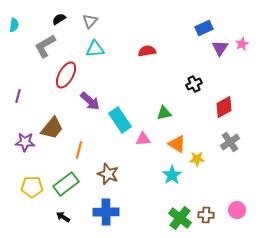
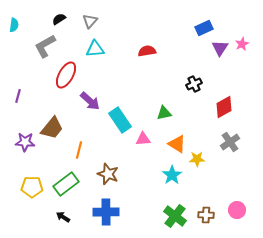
green cross: moved 5 px left, 2 px up
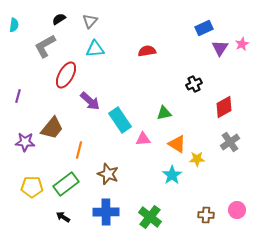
green cross: moved 25 px left, 1 px down
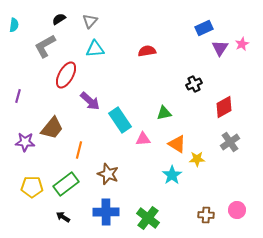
green cross: moved 2 px left, 1 px down
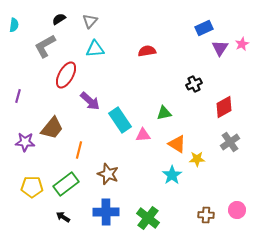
pink triangle: moved 4 px up
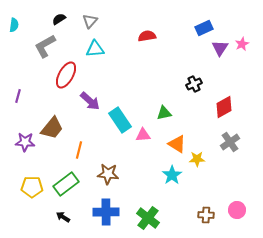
red semicircle: moved 15 px up
brown star: rotated 15 degrees counterclockwise
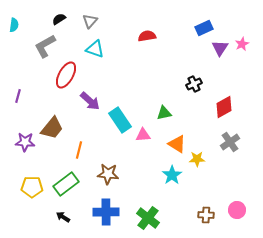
cyan triangle: rotated 24 degrees clockwise
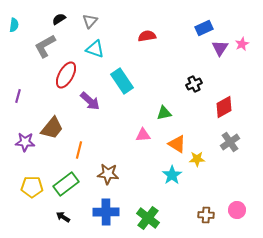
cyan rectangle: moved 2 px right, 39 px up
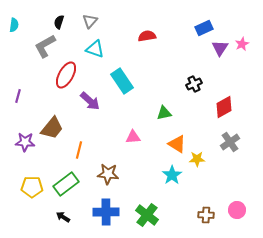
black semicircle: moved 3 px down; rotated 40 degrees counterclockwise
pink triangle: moved 10 px left, 2 px down
green cross: moved 1 px left, 3 px up
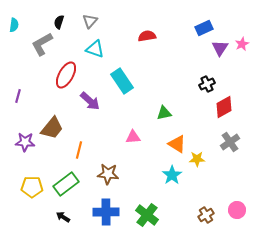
gray L-shape: moved 3 px left, 2 px up
black cross: moved 13 px right
brown cross: rotated 35 degrees counterclockwise
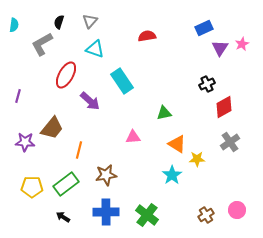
brown star: moved 2 px left, 1 px down; rotated 15 degrees counterclockwise
